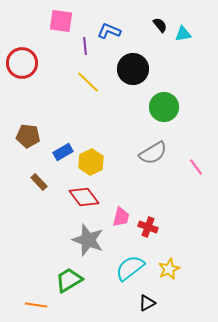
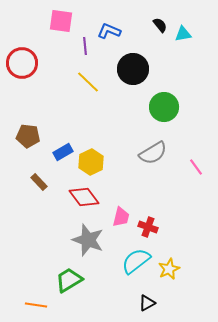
cyan semicircle: moved 6 px right, 7 px up
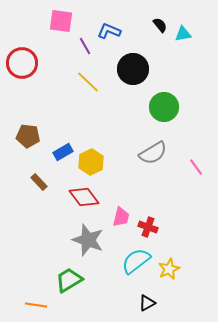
purple line: rotated 24 degrees counterclockwise
